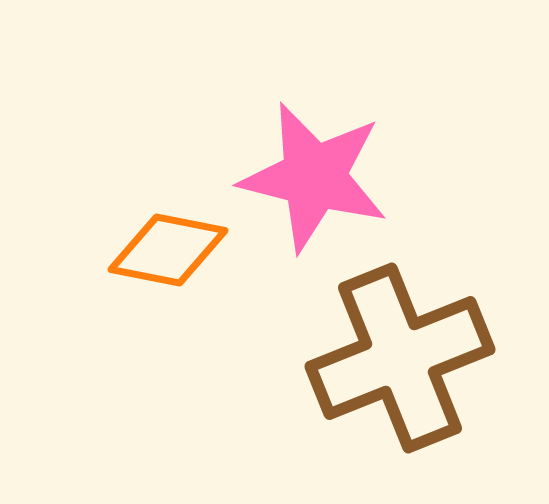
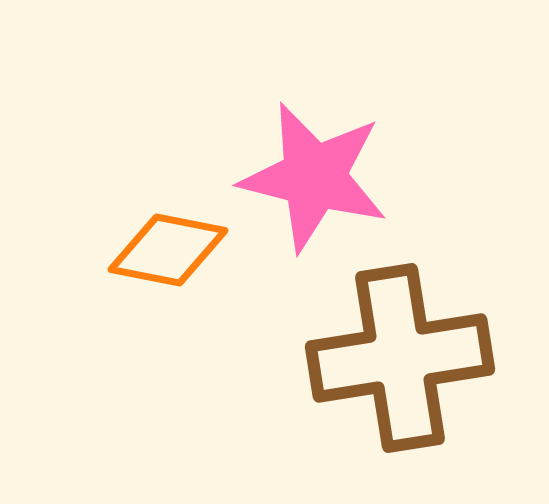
brown cross: rotated 13 degrees clockwise
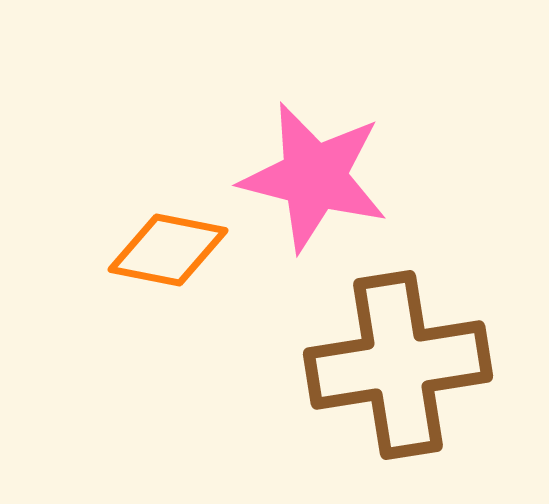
brown cross: moved 2 px left, 7 px down
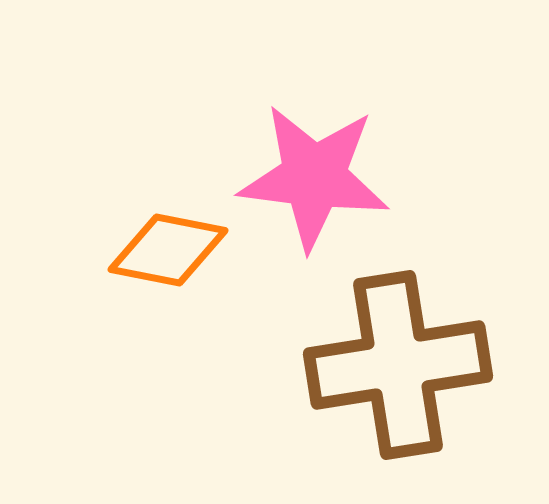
pink star: rotated 7 degrees counterclockwise
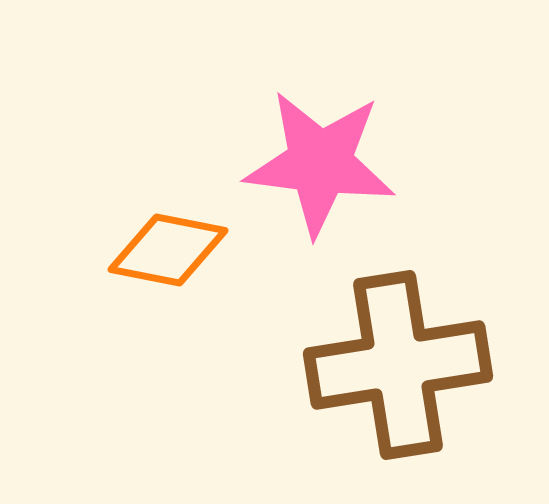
pink star: moved 6 px right, 14 px up
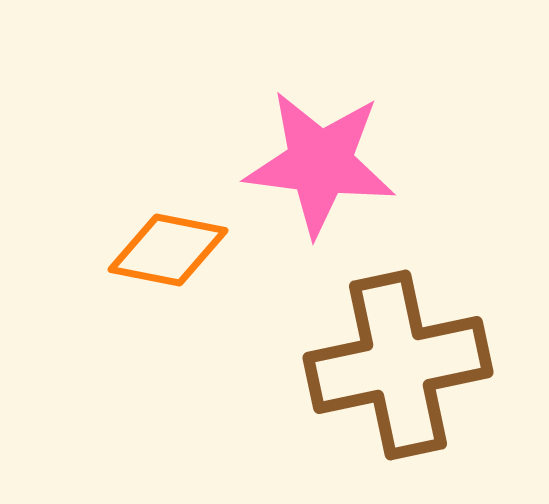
brown cross: rotated 3 degrees counterclockwise
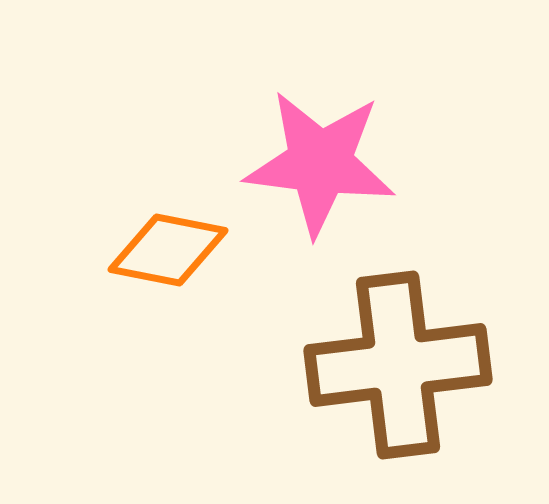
brown cross: rotated 5 degrees clockwise
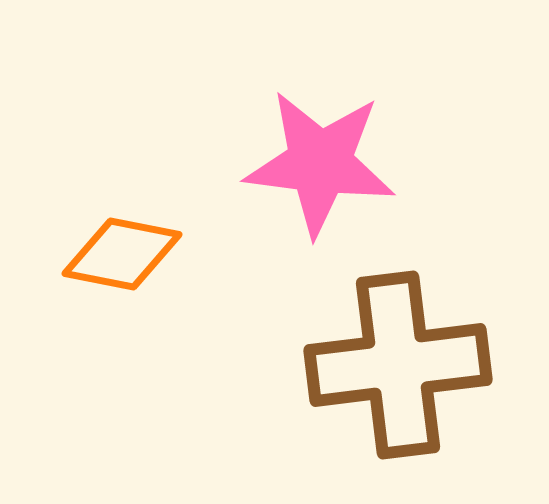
orange diamond: moved 46 px left, 4 px down
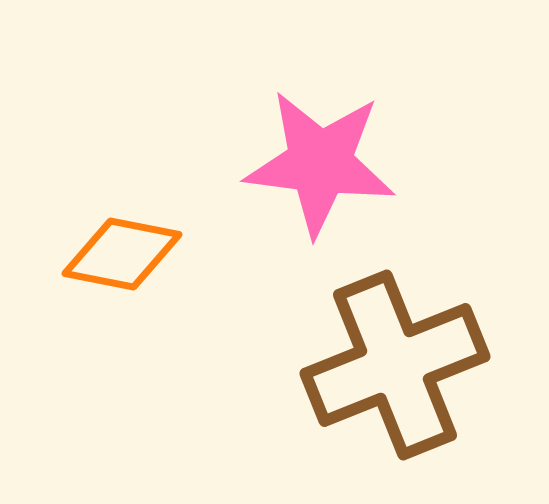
brown cross: moved 3 px left; rotated 15 degrees counterclockwise
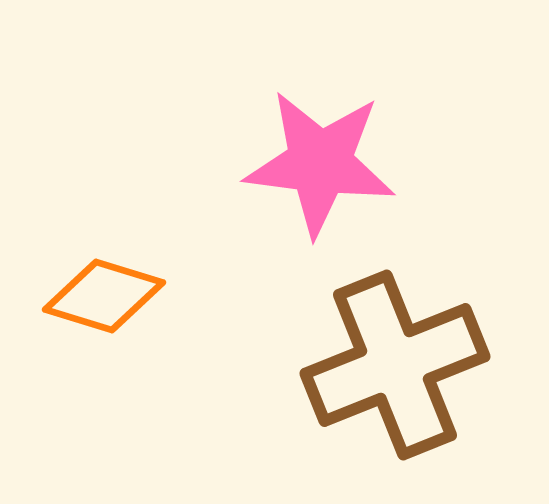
orange diamond: moved 18 px left, 42 px down; rotated 6 degrees clockwise
